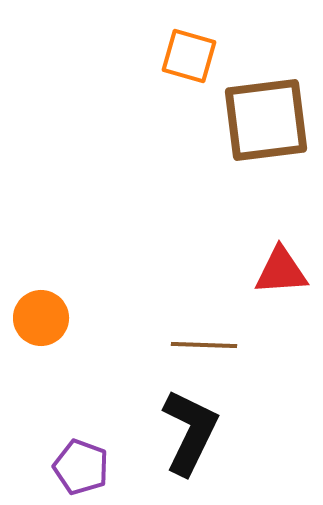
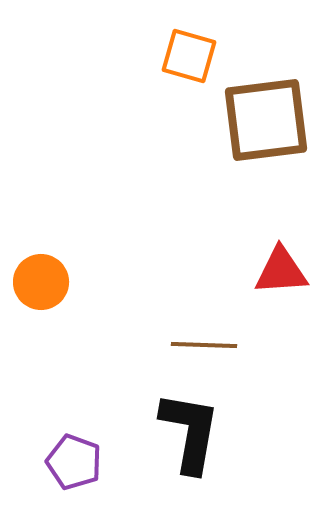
orange circle: moved 36 px up
black L-shape: rotated 16 degrees counterclockwise
purple pentagon: moved 7 px left, 5 px up
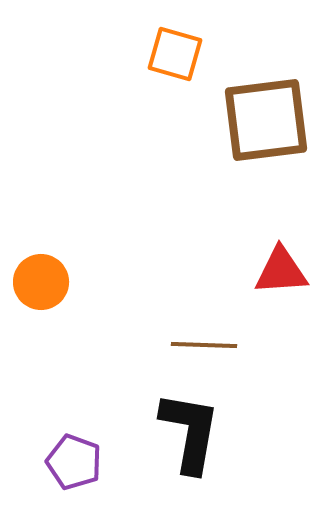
orange square: moved 14 px left, 2 px up
